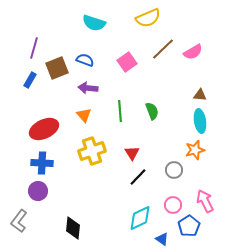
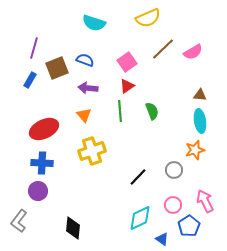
red triangle: moved 5 px left, 67 px up; rotated 28 degrees clockwise
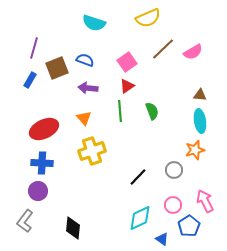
orange triangle: moved 3 px down
gray L-shape: moved 6 px right
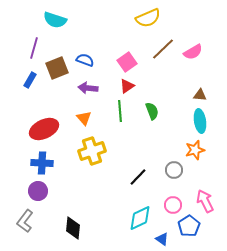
cyan semicircle: moved 39 px left, 3 px up
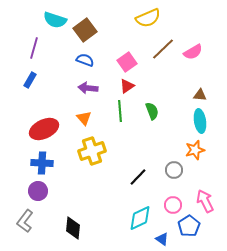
brown square: moved 28 px right, 38 px up; rotated 15 degrees counterclockwise
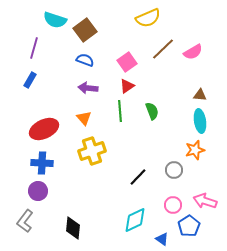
pink arrow: rotated 45 degrees counterclockwise
cyan diamond: moved 5 px left, 2 px down
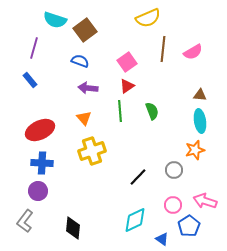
brown line: rotated 40 degrees counterclockwise
blue semicircle: moved 5 px left, 1 px down
blue rectangle: rotated 70 degrees counterclockwise
red ellipse: moved 4 px left, 1 px down
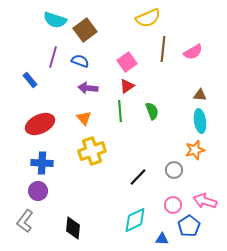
purple line: moved 19 px right, 9 px down
red ellipse: moved 6 px up
blue triangle: rotated 32 degrees counterclockwise
